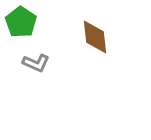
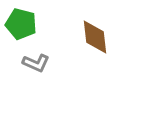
green pentagon: moved 2 px down; rotated 20 degrees counterclockwise
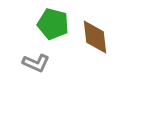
green pentagon: moved 32 px right
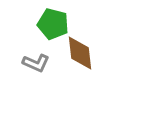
brown diamond: moved 15 px left, 16 px down
